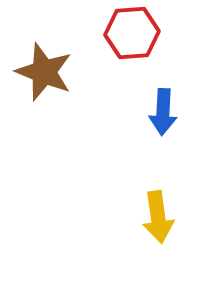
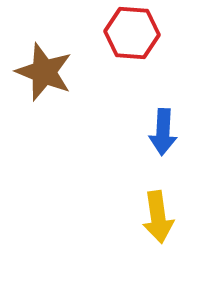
red hexagon: rotated 8 degrees clockwise
blue arrow: moved 20 px down
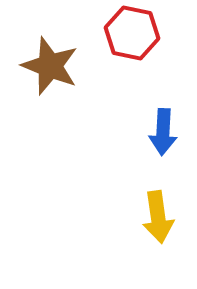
red hexagon: rotated 8 degrees clockwise
brown star: moved 6 px right, 6 px up
